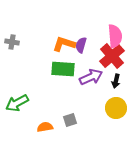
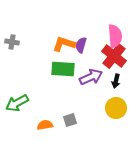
red cross: moved 2 px right; rotated 10 degrees counterclockwise
orange semicircle: moved 2 px up
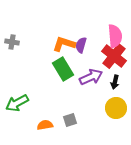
green rectangle: rotated 55 degrees clockwise
black arrow: moved 1 px left, 1 px down
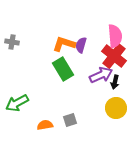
purple arrow: moved 10 px right, 2 px up
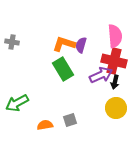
red cross: moved 5 px down; rotated 25 degrees counterclockwise
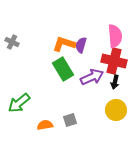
gray cross: rotated 16 degrees clockwise
purple arrow: moved 9 px left, 2 px down
green arrow: moved 2 px right; rotated 10 degrees counterclockwise
yellow circle: moved 2 px down
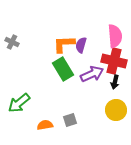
orange L-shape: rotated 20 degrees counterclockwise
purple arrow: moved 3 px up
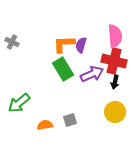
yellow circle: moved 1 px left, 2 px down
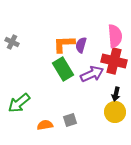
black arrow: moved 1 px right, 12 px down
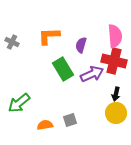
orange L-shape: moved 15 px left, 8 px up
yellow circle: moved 1 px right, 1 px down
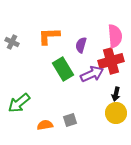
red cross: moved 3 px left; rotated 30 degrees counterclockwise
